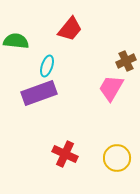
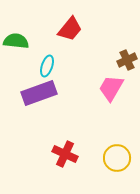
brown cross: moved 1 px right, 1 px up
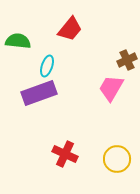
green semicircle: moved 2 px right
yellow circle: moved 1 px down
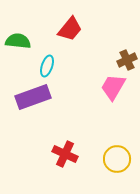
pink trapezoid: moved 2 px right, 1 px up
purple rectangle: moved 6 px left, 4 px down
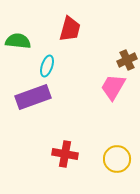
red trapezoid: rotated 24 degrees counterclockwise
red cross: rotated 15 degrees counterclockwise
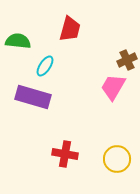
cyan ellipse: moved 2 px left; rotated 15 degrees clockwise
purple rectangle: rotated 36 degrees clockwise
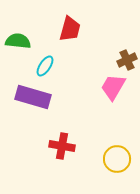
red cross: moved 3 px left, 8 px up
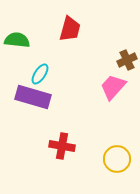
green semicircle: moved 1 px left, 1 px up
cyan ellipse: moved 5 px left, 8 px down
pink trapezoid: rotated 12 degrees clockwise
